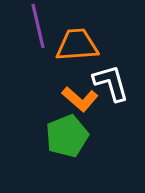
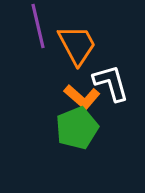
orange trapezoid: rotated 66 degrees clockwise
orange L-shape: moved 2 px right, 2 px up
green pentagon: moved 10 px right, 8 px up
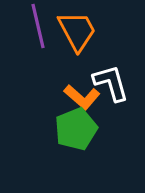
orange trapezoid: moved 14 px up
green pentagon: moved 1 px left, 1 px down
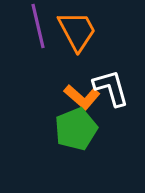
white L-shape: moved 5 px down
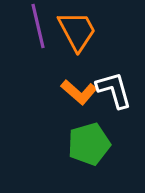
white L-shape: moved 3 px right, 2 px down
orange L-shape: moved 3 px left, 5 px up
green pentagon: moved 13 px right, 15 px down; rotated 6 degrees clockwise
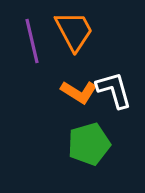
purple line: moved 6 px left, 15 px down
orange trapezoid: moved 3 px left
orange L-shape: rotated 9 degrees counterclockwise
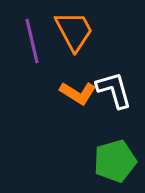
orange L-shape: moved 1 px left, 1 px down
green pentagon: moved 26 px right, 17 px down
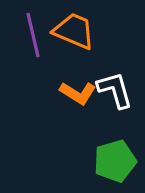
orange trapezoid: rotated 39 degrees counterclockwise
purple line: moved 1 px right, 6 px up
white L-shape: moved 1 px right
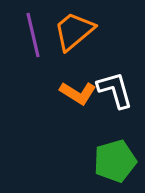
orange trapezoid: rotated 63 degrees counterclockwise
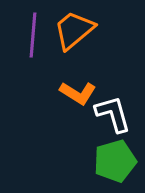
orange trapezoid: moved 1 px up
purple line: rotated 18 degrees clockwise
white L-shape: moved 2 px left, 24 px down
